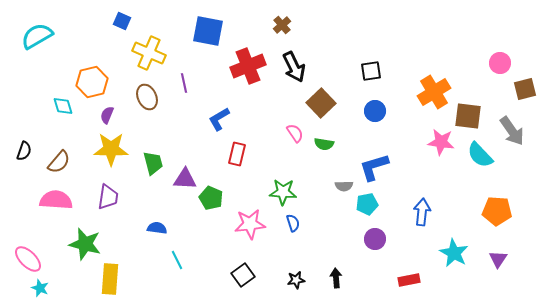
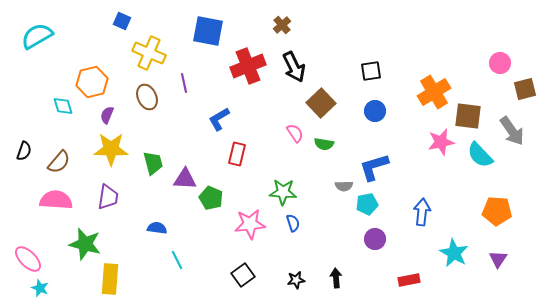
pink star at (441, 142): rotated 20 degrees counterclockwise
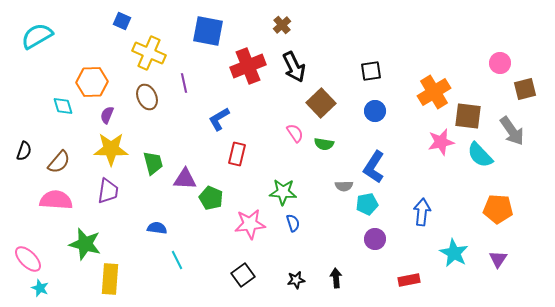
orange hexagon at (92, 82): rotated 12 degrees clockwise
blue L-shape at (374, 167): rotated 40 degrees counterclockwise
purple trapezoid at (108, 197): moved 6 px up
orange pentagon at (497, 211): moved 1 px right, 2 px up
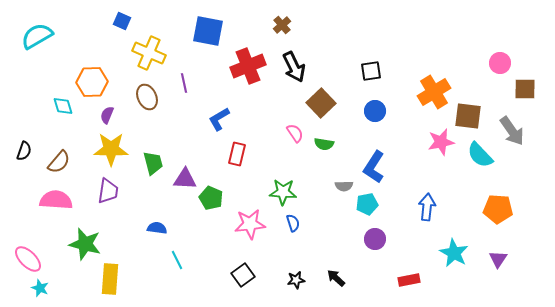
brown square at (525, 89): rotated 15 degrees clockwise
blue arrow at (422, 212): moved 5 px right, 5 px up
black arrow at (336, 278): rotated 42 degrees counterclockwise
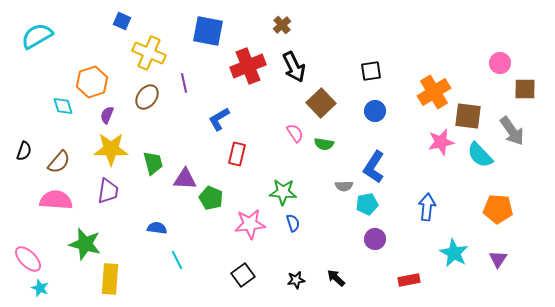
orange hexagon at (92, 82): rotated 16 degrees counterclockwise
brown ellipse at (147, 97): rotated 60 degrees clockwise
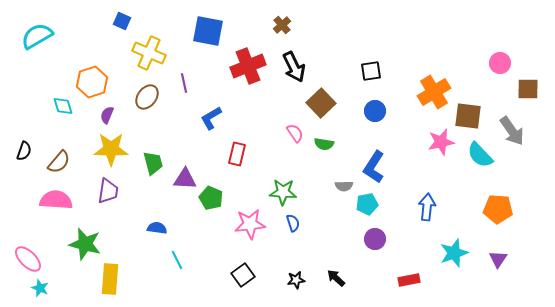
brown square at (525, 89): moved 3 px right
blue L-shape at (219, 119): moved 8 px left, 1 px up
cyan star at (454, 253): rotated 24 degrees clockwise
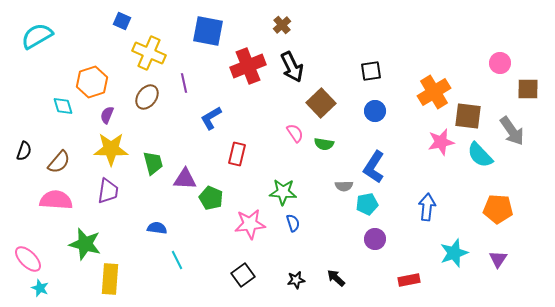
black arrow at (294, 67): moved 2 px left
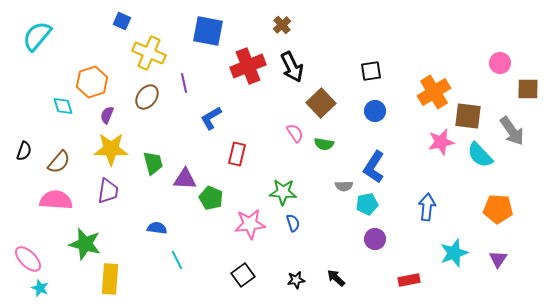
cyan semicircle at (37, 36): rotated 20 degrees counterclockwise
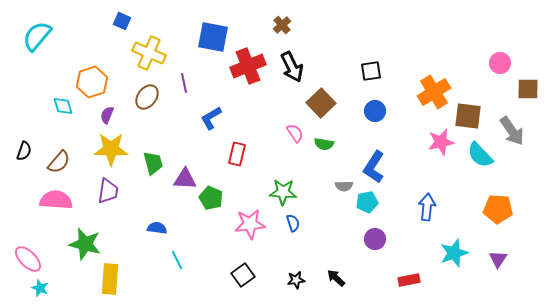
blue square at (208, 31): moved 5 px right, 6 px down
cyan pentagon at (367, 204): moved 2 px up
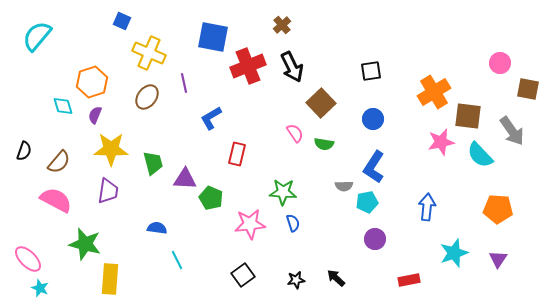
brown square at (528, 89): rotated 10 degrees clockwise
blue circle at (375, 111): moved 2 px left, 8 px down
purple semicircle at (107, 115): moved 12 px left
pink semicircle at (56, 200): rotated 24 degrees clockwise
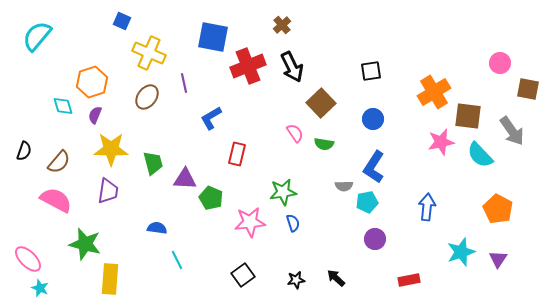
green star at (283, 192): rotated 12 degrees counterclockwise
orange pentagon at (498, 209): rotated 24 degrees clockwise
pink star at (250, 224): moved 2 px up
cyan star at (454, 253): moved 7 px right, 1 px up
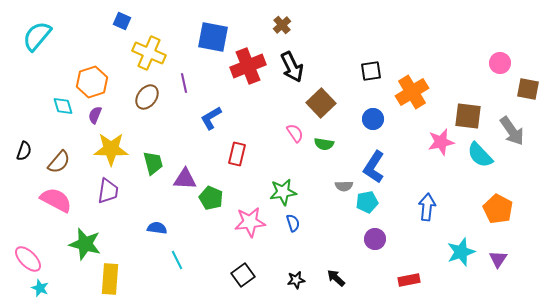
orange cross at (434, 92): moved 22 px left
